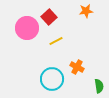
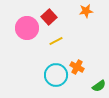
cyan circle: moved 4 px right, 4 px up
green semicircle: rotated 64 degrees clockwise
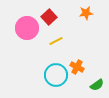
orange star: moved 2 px down
green semicircle: moved 2 px left, 1 px up
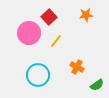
orange star: moved 2 px down
pink circle: moved 2 px right, 5 px down
yellow line: rotated 24 degrees counterclockwise
cyan circle: moved 18 px left
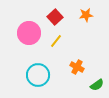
red square: moved 6 px right
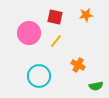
red square: rotated 35 degrees counterclockwise
orange cross: moved 1 px right, 2 px up
cyan circle: moved 1 px right, 1 px down
green semicircle: moved 1 px left, 1 px down; rotated 24 degrees clockwise
